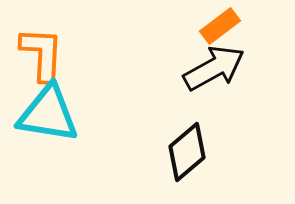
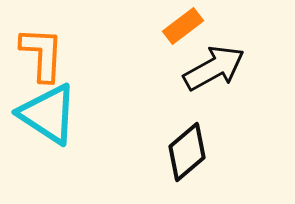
orange rectangle: moved 37 px left
cyan triangle: rotated 24 degrees clockwise
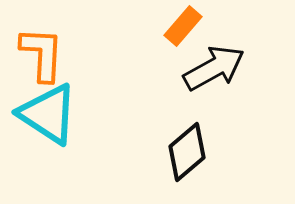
orange rectangle: rotated 12 degrees counterclockwise
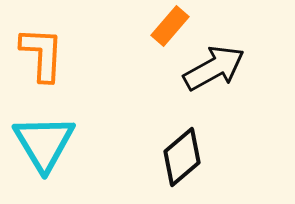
orange rectangle: moved 13 px left
cyan triangle: moved 4 px left, 29 px down; rotated 26 degrees clockwise
black diamond: moved 5 px left, 5 px down
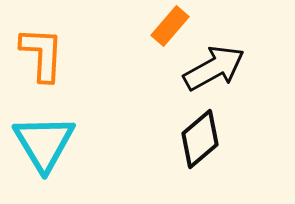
black diamond: moved 18 px right, 18 px up
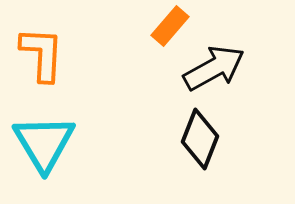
black diamond: rotated 28 degrees counterclockwise
